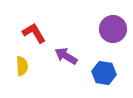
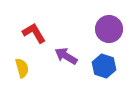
purple circle: moved 4 px left
yellow semicircle: moved 2 px down; rotated 12 degrees counterclockwise
blue hexagon: moved 7 px up; rotated 10 degrees clockwise
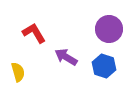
purple arrow: moved 1 px down
yellow semicircle: moved 4 px left, 4 px down
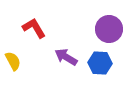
red L-shape: moved 5 px up
blue hexagon: moved 4 px left, 3 px up; rotated 15 degrees counterclockwise
yellow semicircle: moved 5 px left, 11 px up; rotated 12 degrees counterclockwise
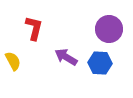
red L-shape: rotated 45 degrees clockwise
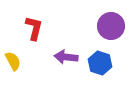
purple circle: moved 2 px right, 3 px up
purple arrow: rotated 25 degrees counterclockwise
blue hexagon: rotated 15 degrees clockwise
